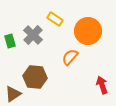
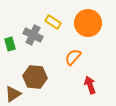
yellow rectangle: moved 2 px left, 3 px down
orange circle: moved 8 px up
gray cross: rotated 18 degrees counterclockwise
green rectangle: moved 3 px down
orange semicircle: moved 3 px right
red arrow: moved 12 px left
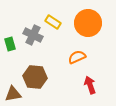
orange semicircle: moved 4 px right; rotated 24 degrees clockwise
brown triangle: rotated 24 degrees clockwise
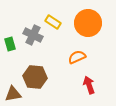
red arrow: moved 1 px left
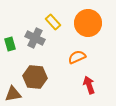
yellow rectangle: rotated 14 degrees clockwise
gray cross: moved 2 px right, 3 px down
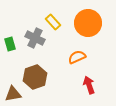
brown hexagon: rotated 25 degrees counterclockwise
